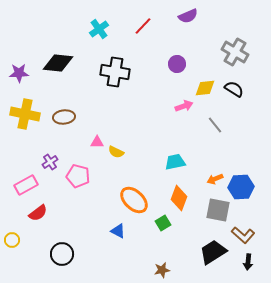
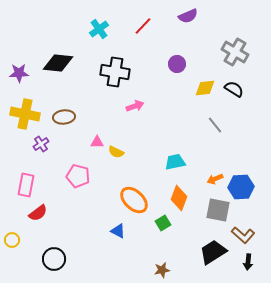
pink arrow: moved 49 px left
purple cross: moved 9 px left, 18 px up
pink rectangle: rotated 50 degrees counterclockwise
black circle: moved 8 px left, 5 px down
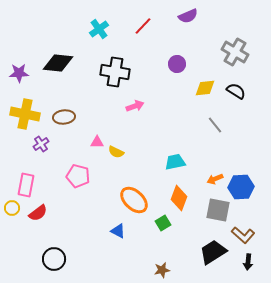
black semicircle: moved 2 px right, 2 px down
yellow circle: moved 32 px up
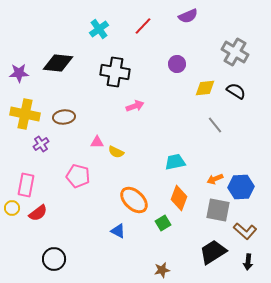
brown L-shape: moved 2 px right, 4 px up
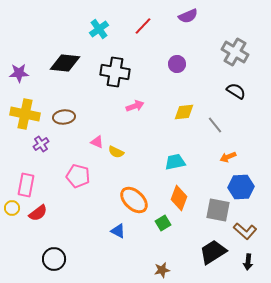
black diamond: moved 7 px right
yellow diamond: moved 21 px left, 24 px down
pink triangle: rotated 24 degrees clockwise
orange arrow: moved 13 px right, 22 px up
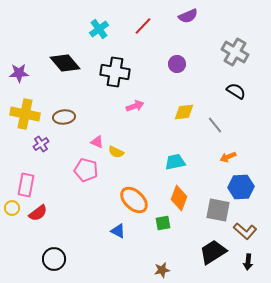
black diamond: rotated 44 degrees clockwise
pink pentagon: moved 8 px right, 6 px up
green square: rotated 21 degrees clockwise
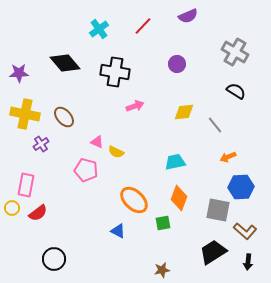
brown ellipse: rotated 55 degrees clockwise
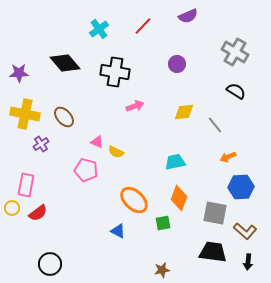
gray square: moved 3 px left, 3 px down
black trapezoid: rotated 40 degrees clockwise
black circle: moved 4 px left, 5 px down
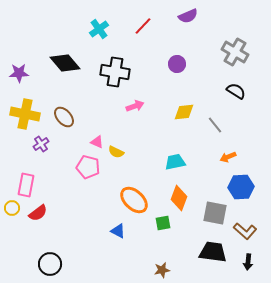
pink pentagon: moved 2 px right, 3 px up
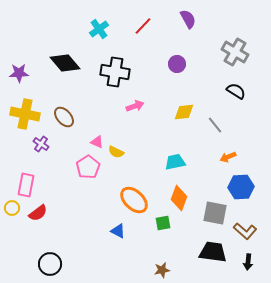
purple semicircle: moved 3 px down; rotated 96 degrees counterclockwise
purple cross: rotated 21 degrees counterclockwise
pink pentagon: rotated 25 degrees clockwise
